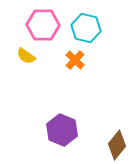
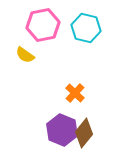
pink hexagon: rotated 12 degrees counterclockwise
yellow semicircle: moved 1 px left, 1 px up
orange cross: moved 33 px down
brown diamond: moved 33 px left, 12 px up
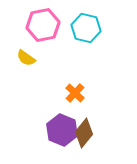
yellow semicircle: moved 1 px right, 3 px down
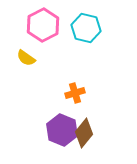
pink hexagon: rotated 16 degrees counterclockwise
orange cross: rotated 30 degrees clockwise
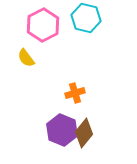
cyan hexagon: moved 10 px up
yellow semicircle: rotated 18 degrees clockwise
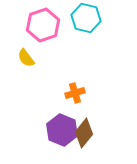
pink hexagon: rotated 8 degrees clockwise
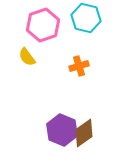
yellow semicircle: moved 1 px right, 1 px up
orange cross: moved 4 px right, 27 px up
brown diamond: rotated 16 degrees clockwise
